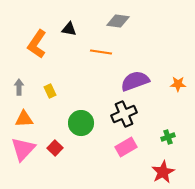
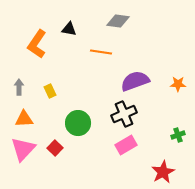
green circle: moved 3 px left
green cross: moved 10 px right, 2 px up
pink rectangle: moved 2 px up
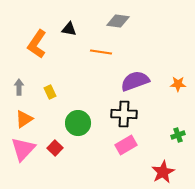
yellow rectangle: moved 1 px down
black cross: rotated 25 degrees clockwise
orange triangle: rotated 30 degrees counterclockwise
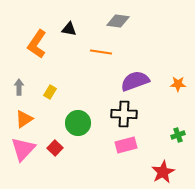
yellow rectangle: rotated 56 degrees clockwise
pink rectangle: rotated 15 degrees clockwise
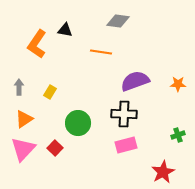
black triangle: moved 4 px left, 1 px down
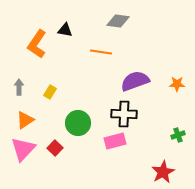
orange star: moved 1 px left
orange triangle: moved 1 px right, 1 px down
pink rectangle: moved 11 px left, 4 px up
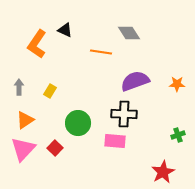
gray diamond: moved 11 px right, 12 px down; rotated 50 degrees clockwise
black triangle: rotated 14 degrees clockwise
yellow rectangle: moved 1 px up
pink rectangle: rotated 20 degrees clockwise
